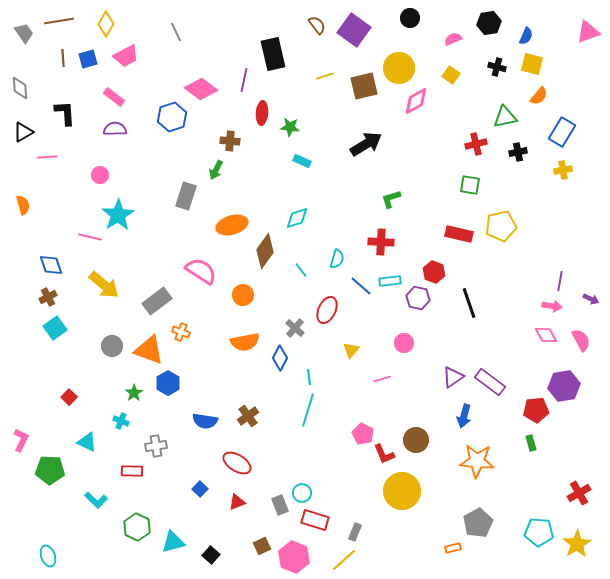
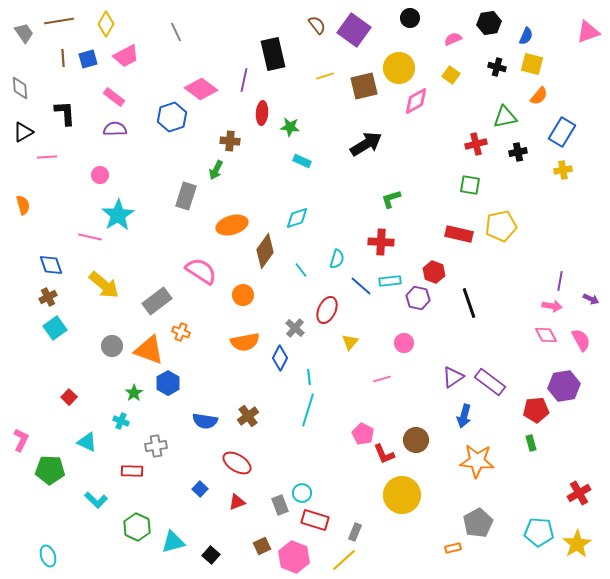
yellow triangle at (351, 350): moved 1 px left, 8 px up
yellow circle at (402, 491): moved 4 px down
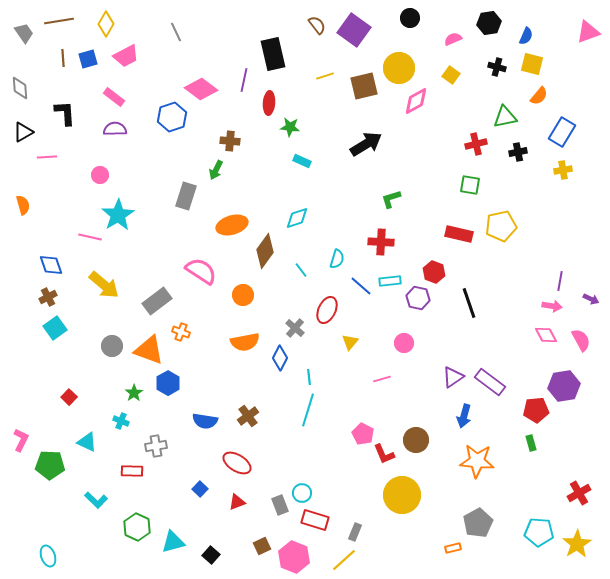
red ellipse at (262, 113): moved 7 px right, 10 px up
green pentagon at (50, 470): moved 5 px up
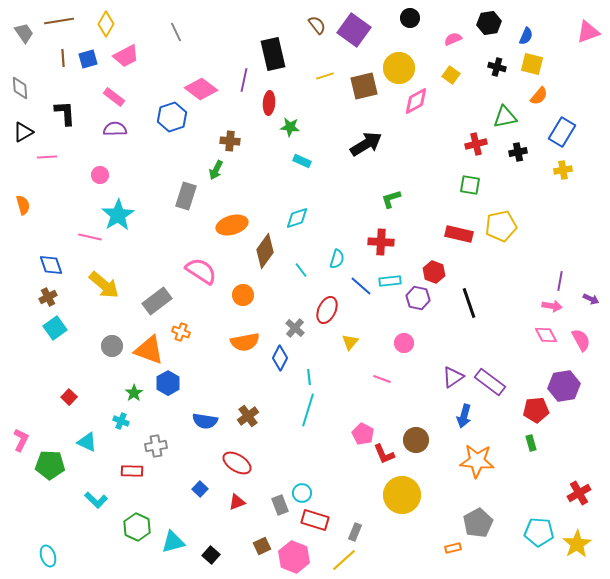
pink line at (382, 379): rotated 36 degrees clockwise
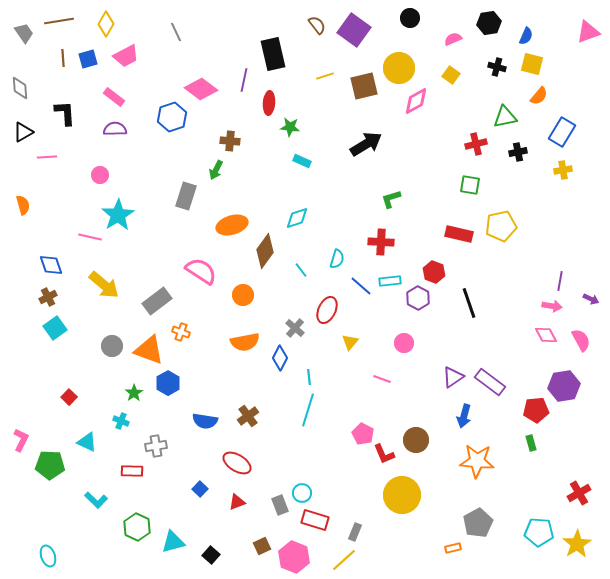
purple hexagon at (418, 298): rotated 15 degrees clockwise
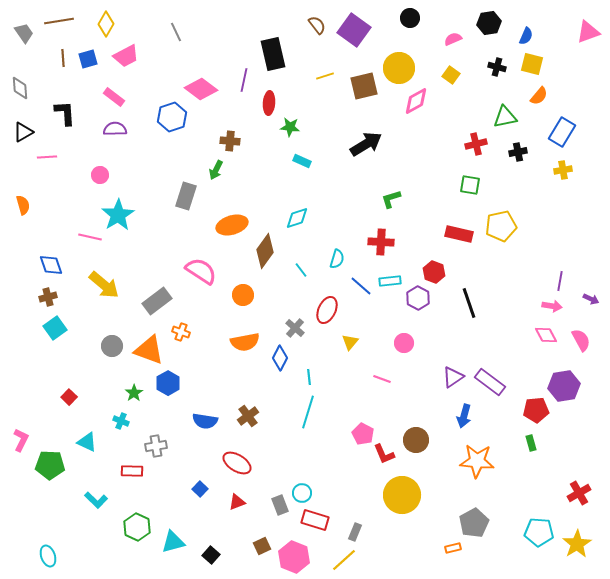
brown cross at (48, 297): rotated 12 degrees clockwise
cyan line at (308, 410): moved 2 px down
gray pentagon at (478, 523): moved 4 px left
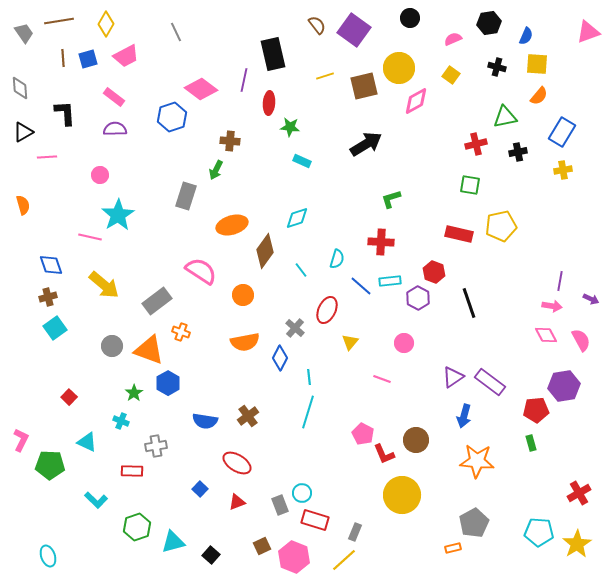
yellow square at (532, 64): moved 5 px right; rotated 10 degrees counterclockwise
green hexagon at (137, 527): rotated 16 degrees clockwise
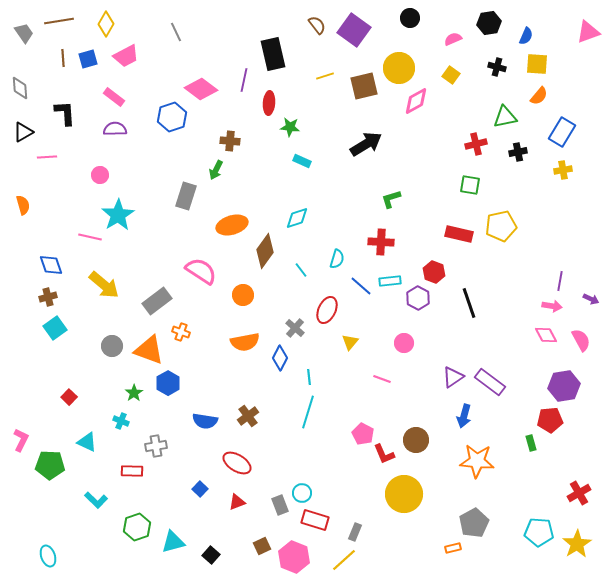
red pentagon at (536, 410): moved 14 px right, 10 px down
yellow circle at (402, 495): moved 2 px right, 1 px up
